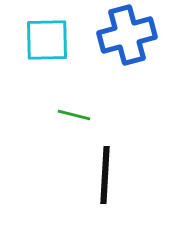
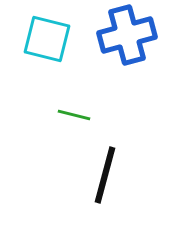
cyan square: moved 1 px up; rotated 15 degrees clockwise
black line: rotated 12 degrees clockwise
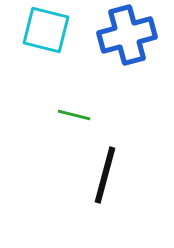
cyan square: moved 1 px left, 9 px up
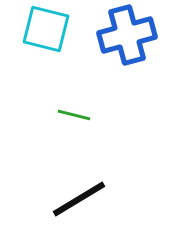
cyan square: moved 1 px up
black line: moved 26 px left, 24 px down; rotated 44 degrees clockwise
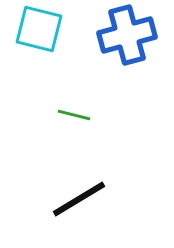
cyan square: moved 7 px left
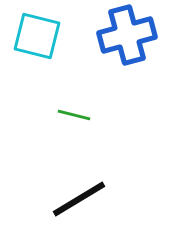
cyan square: moved 2 px left, 7 px down
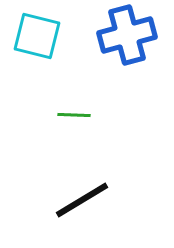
green line: rotated 12 degrees counterclockwise
black line: moved 3 px right, 1 px down
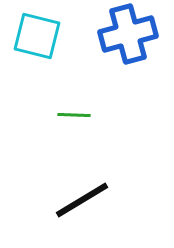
blue cross: moved 1 px right, 1 px up
